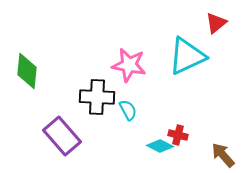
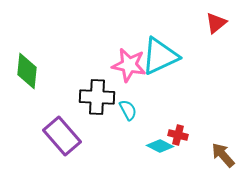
cyan triangle: moved 27 px left
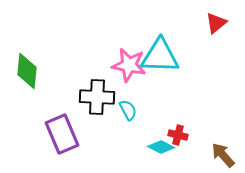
cyan triangle: rotated 27 degrees clockwise
purple rectangle: moved 2 px up; rotated 18 degrees clockwise
cyan diamond: moved 1 px right, 1 px down
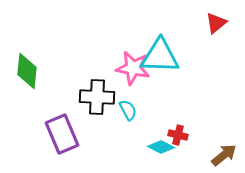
pink star: moved 4 px right, 3 px down
brown arrow: moved 1 px right; rotated 92 degrees clockwise
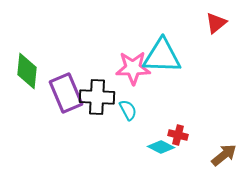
cyan triangle: moved 2 px right
pink star: rotated 12 degrees counterclockwise
purple rectangle: moved 4 px right, 41 px up
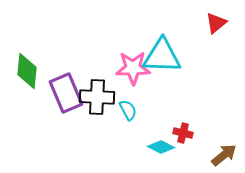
red cross: moved 5 px right, 2 px up
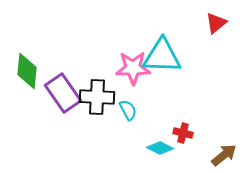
purple rectangle: moved 3 px left; rotated 12 degrees counterclockwise
cyan diamond: moved 1 px left, 1 px down
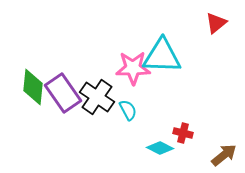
green diamond: moved 6 px right, 16 px down
black cross: rotated 32 degrees clockwise
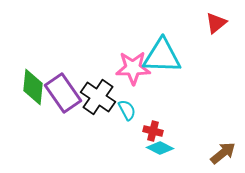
black cross: moved 1 px right
cyan semicircle: moved 1 px left
red cross: moved 30 px left, 2 px up
brown arrow: moved 1 px left, 2 px up
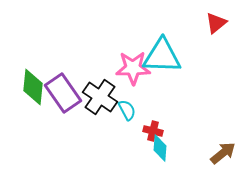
black cross: moved 2 px right
cyan diamond: rotated 68 degrees clockwise
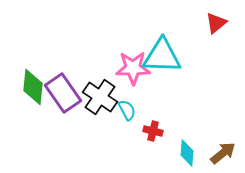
cyan diamond: moved 27 px right, 5 px down
